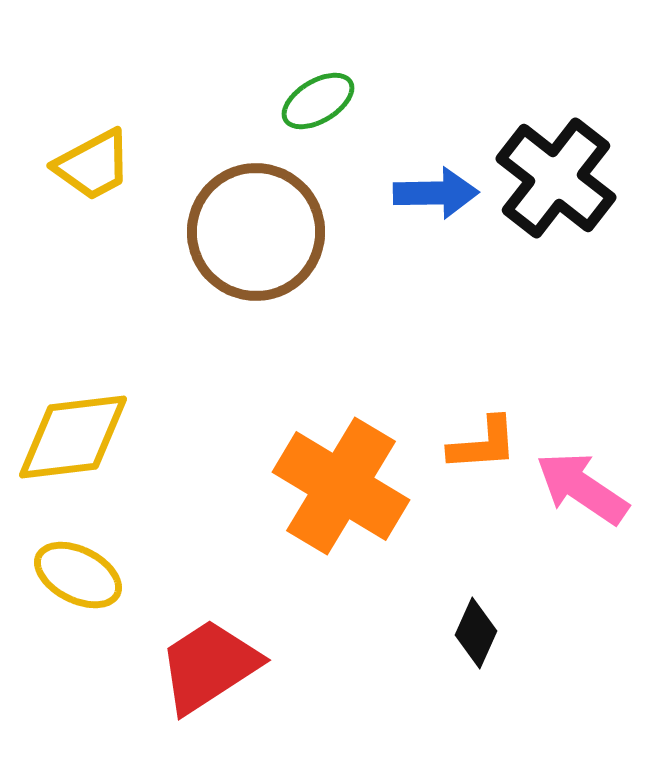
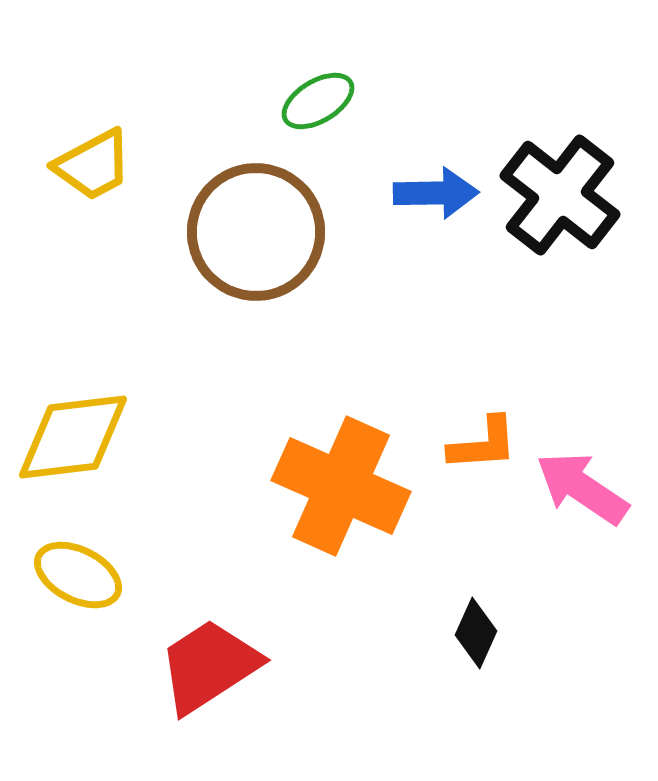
black cross: moved 4 px right, 17 px down
orange cross: rotated 7 degrees counterclockwise
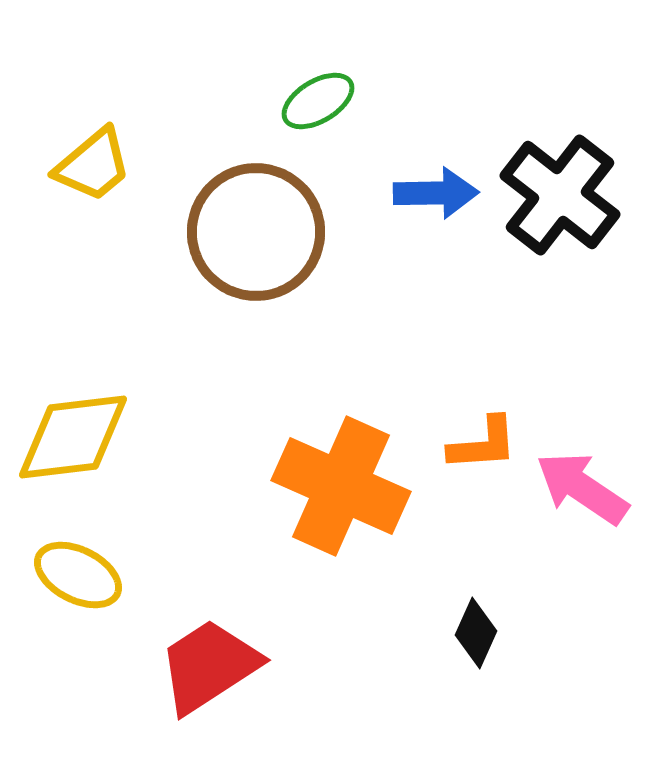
yellow trapezoid: rotated 12 degrees counterclockwise
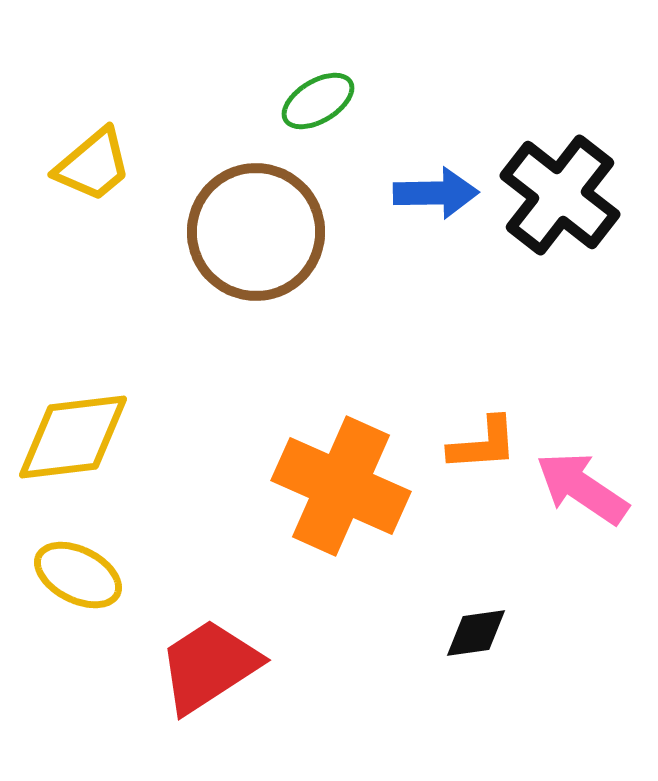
black diamond: rotated 58 degrees clockwise
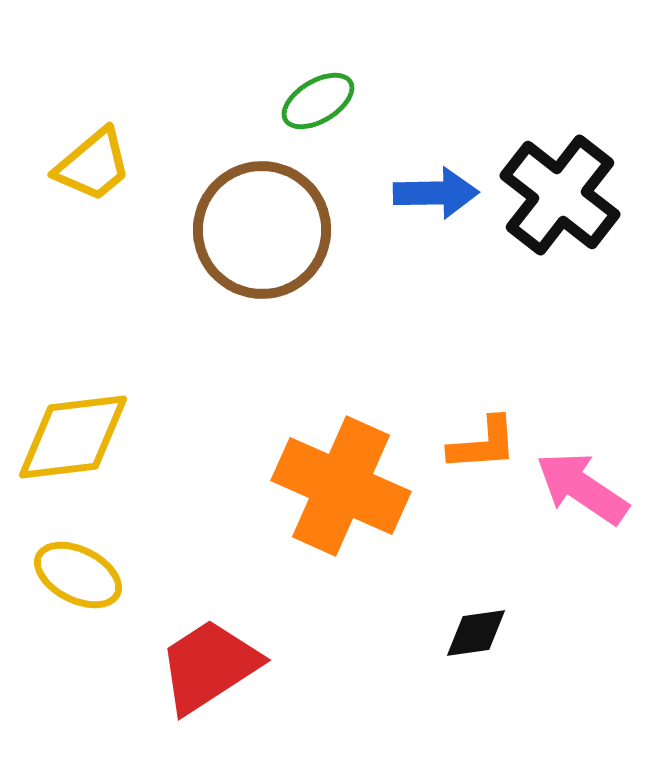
brown circle: moved 6 px right, 2 px up
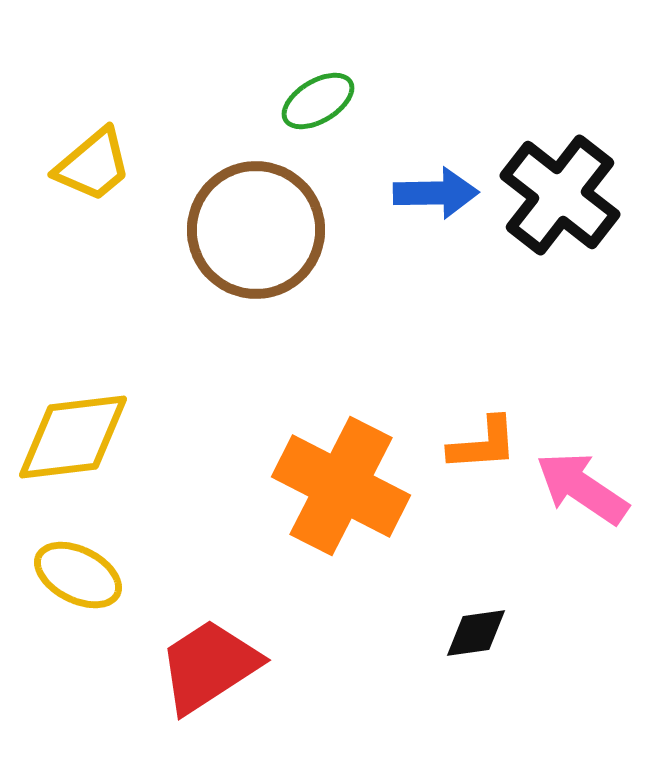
brown circle: moved 6 px left
orange cross: rotated 3 degrees clockwise
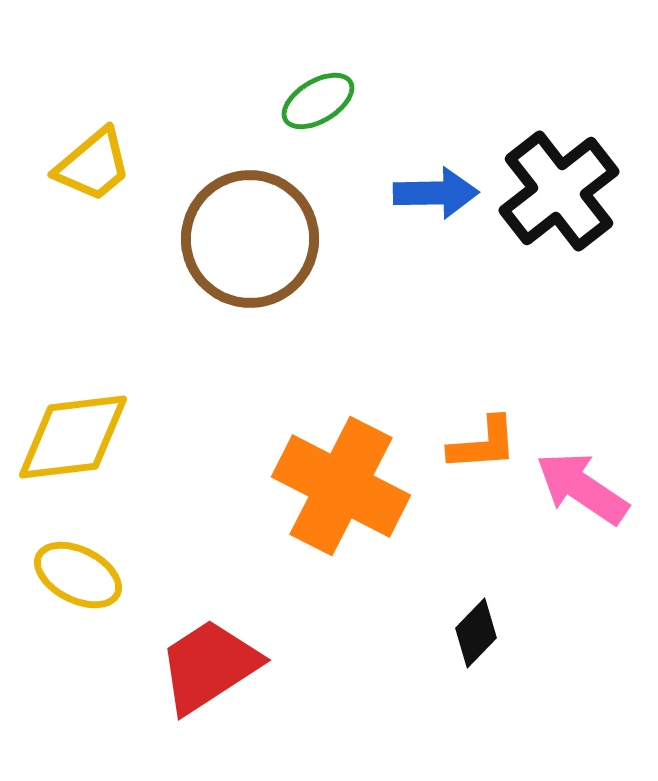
black cross: moved 1 px left, 4 px up; rotated 14 degrees clockwise
brown circle: moved 6 px left, 9 px down
black diamond: rotated 38 degrees counterclockwise
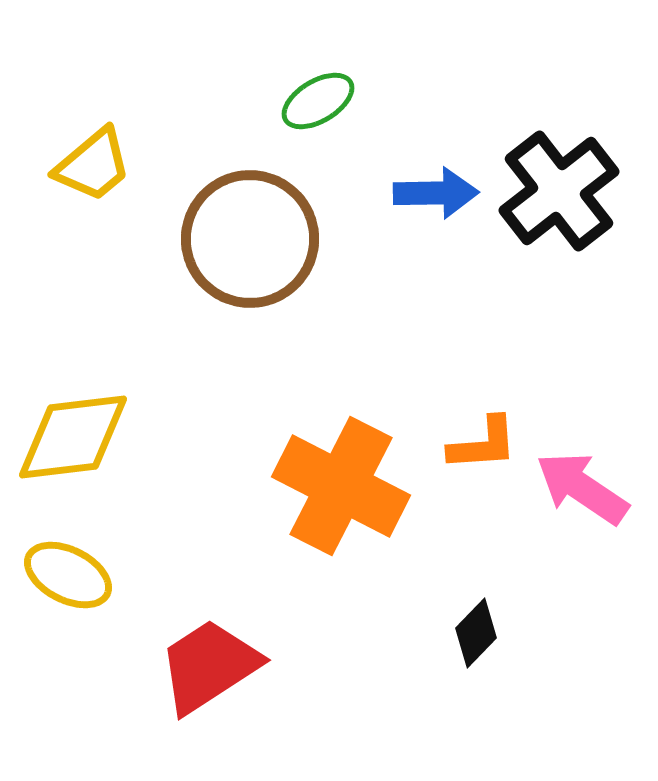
yellow ellipse: moved 10 px left
